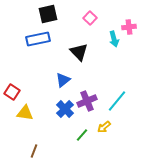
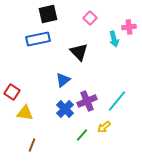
brown line: moved 2 px left, 6 px up
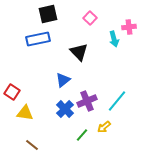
brown line: rotated 72 degrees counterclockwise
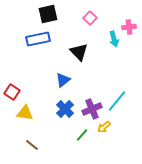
purple cross: moved 5 px right, 8 px down
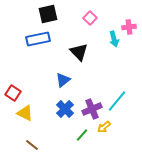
red square: moved 1 px right, 1 px down
yellow triangle: rotated 18 degrees clockwise
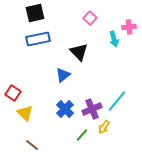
black square: moved 13 px left, 1 px up
blue triangle: moved 5 px up
yellow triangle: rotated 18 degrees clockwise
yellow arrow: rotated 16 degrees counterclockwise
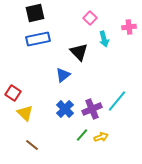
cyan arrow: moved 10 px left
yellow arrow: moved 3 px left, 10 px down; rotated 144 degrees counterclockwise
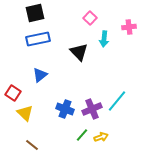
cyan arrow: rotated 21 degrees clockwise
blue triangle: moved 23 px left
blue cross: rotated 24 degrees counterclockwise
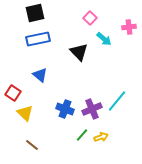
cyan arrow: rotated 56 degrees counterclockwise
blue triangle: rotated 42 degrees counterclockwise
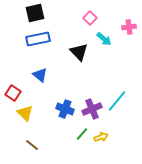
green line: moved 1 px up
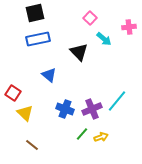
blue triangle: moved 9 px right
